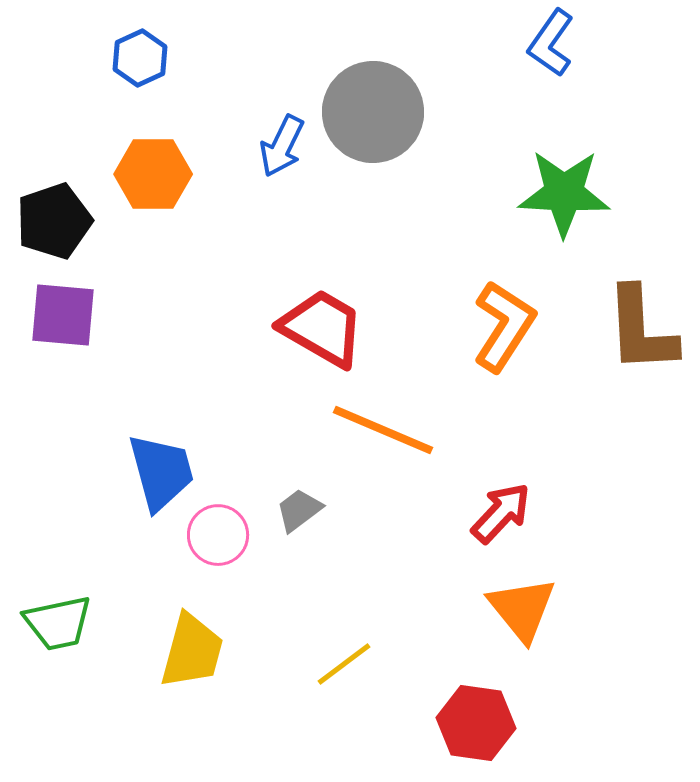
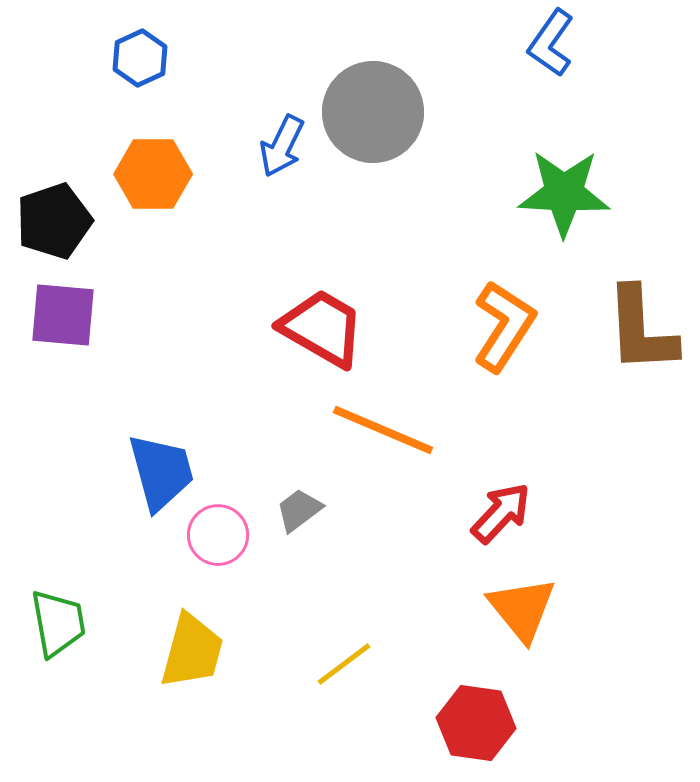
green trapezoid: rotated 88 degrees counterclockwise
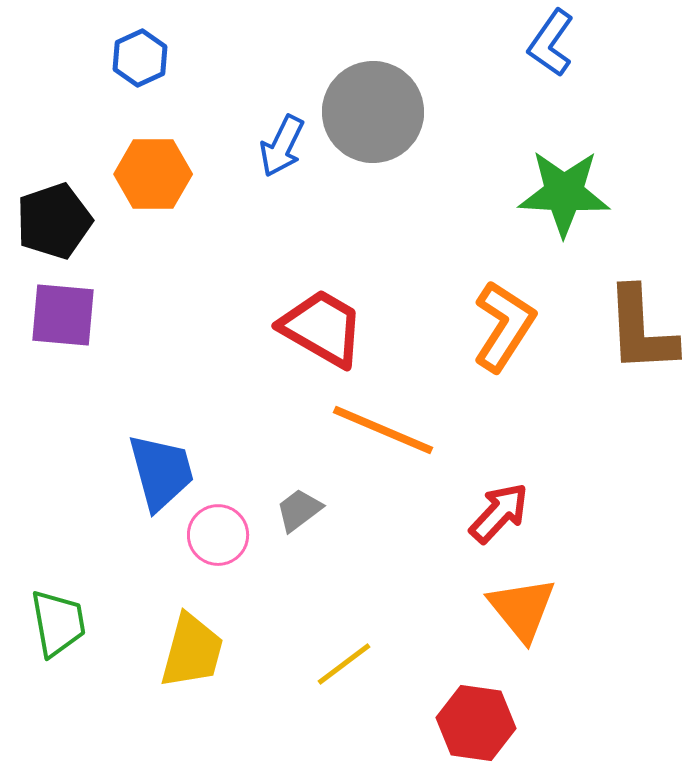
red arrow: moved 2 px left
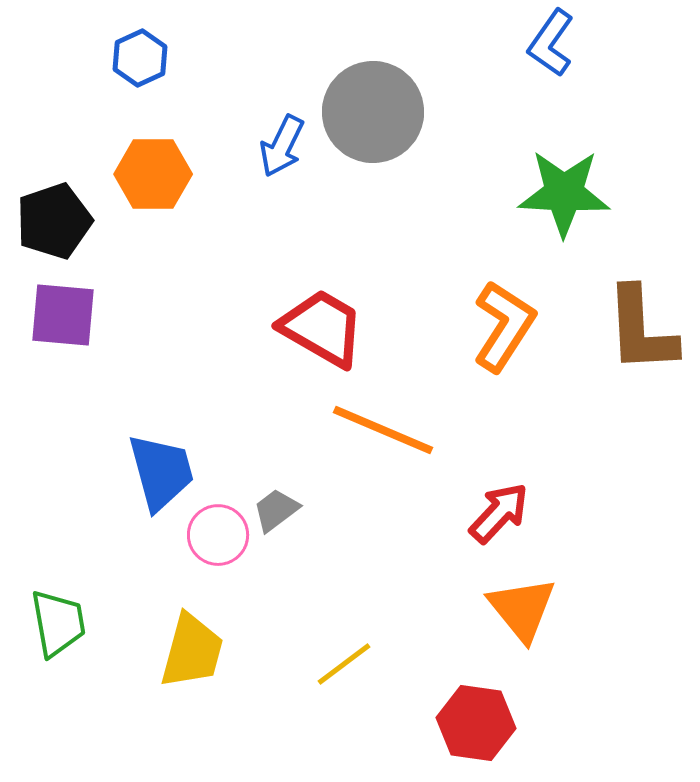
gray trapezoid: moved 23 px left
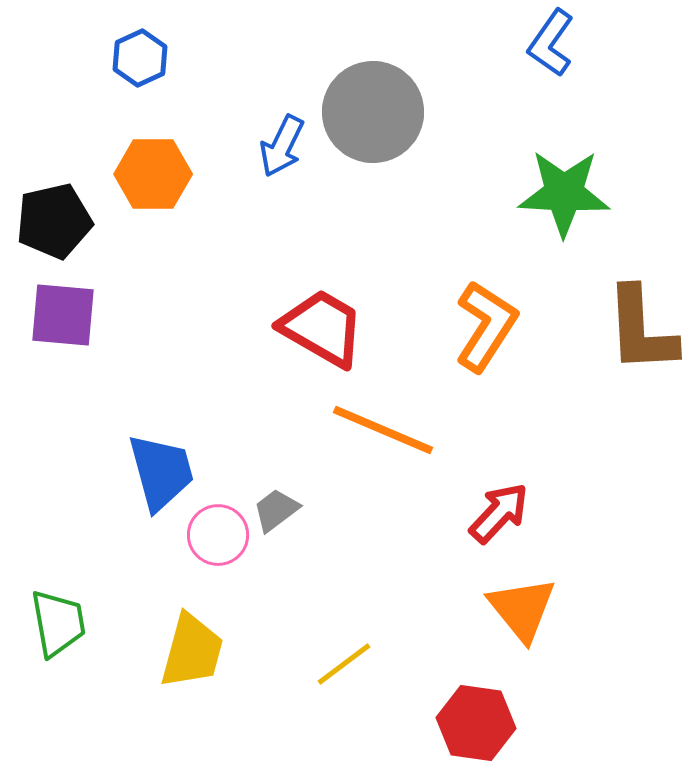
black pentagon: rotated 6 degrees clockwise
orange L-shape: moved 18 px left
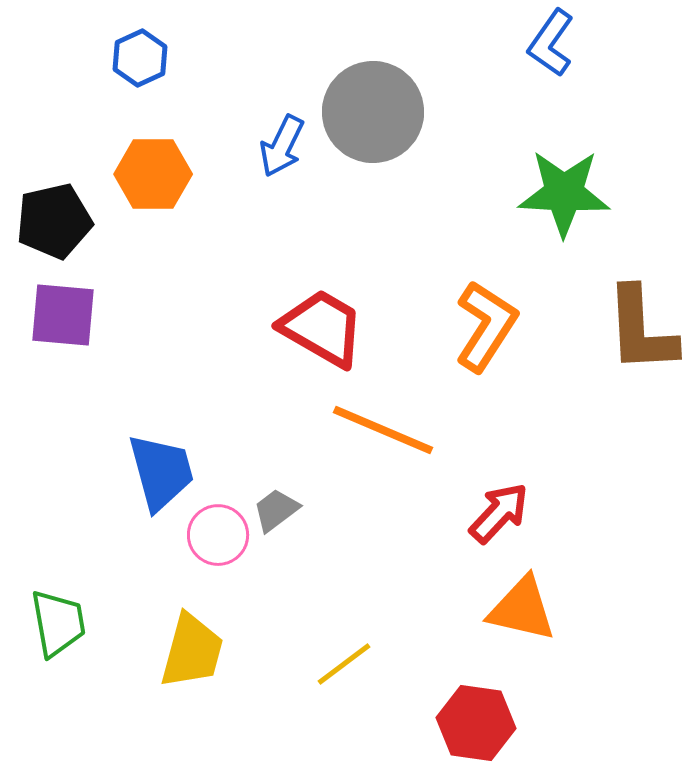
orange triangle: rotated 38 degrees counterclockwise
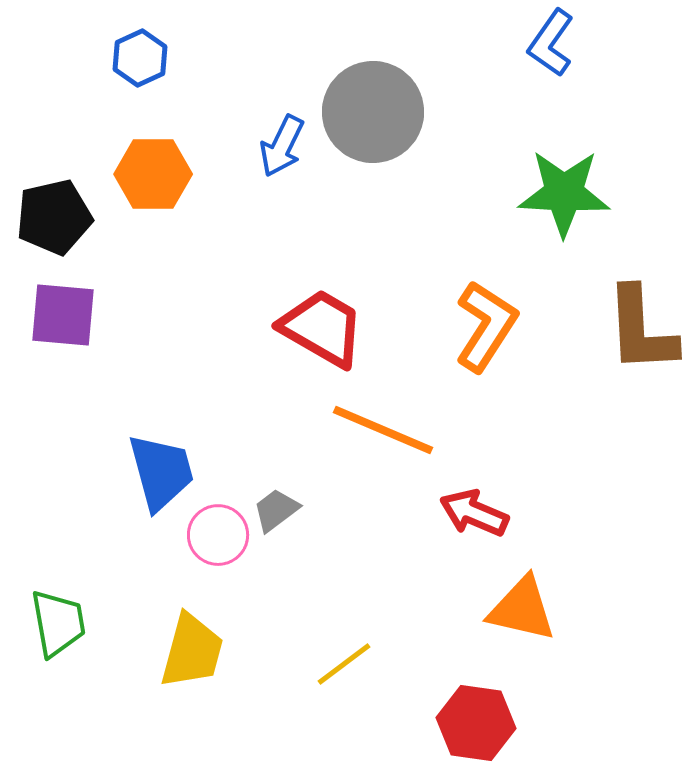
black pentagon: moved 4 px up
red arrow: moved 25 px left; rotated 110 degrees counterclockwise
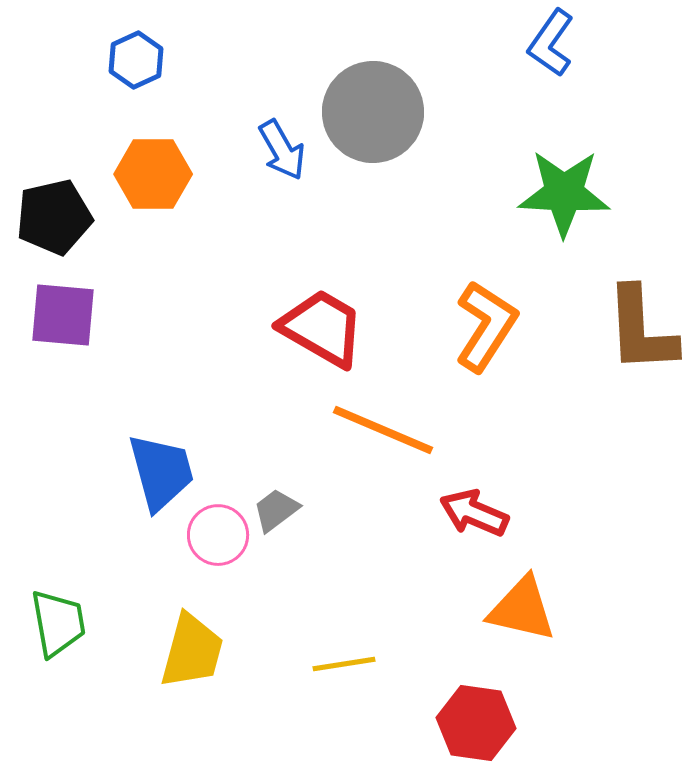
blue hexagon: moved 4 px left, 2 px down
blue arrow: moved 4 px down; rotated 56 degrees counterclockwise
yellow line: rotated 28 degrees clockwise
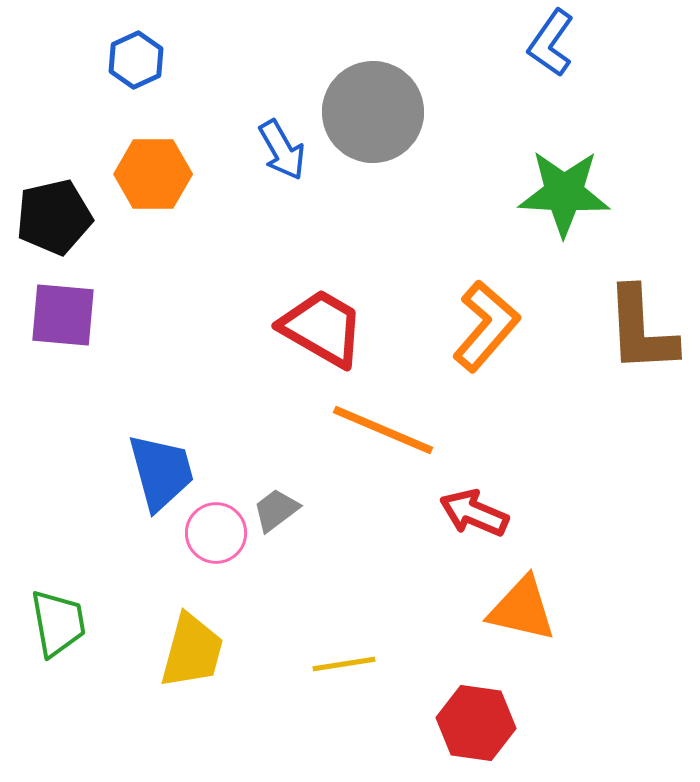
orange L-shape: rotated 8 degrees clockwise
pink circle: moved 2 px left, 2 px up
